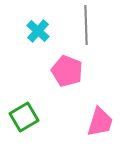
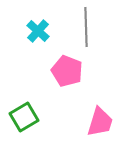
gray line: moved 2 px down
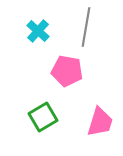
gray line: rotated 12 degrees clockwise
pink pentagon: rotated 12 degrees counterclockwise
green square: moved 19 px right
